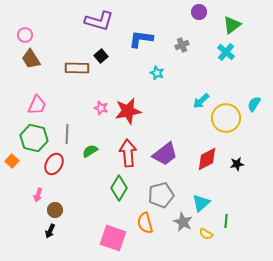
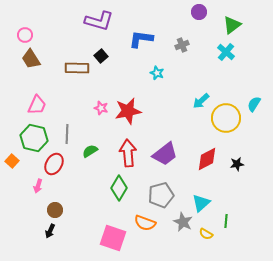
pink arrow: moved 9 px up
orange semicircle: rotated 55 degrees counterclockwise
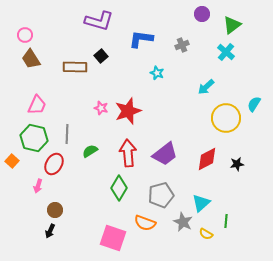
purple circle: moved 3 px right, 2 px down
brown rectangle: moved 2 px left, 1 px up
cyan arrow: moved 5 px right, 14 px up
red star: rotated 8 degrees counterclockwise
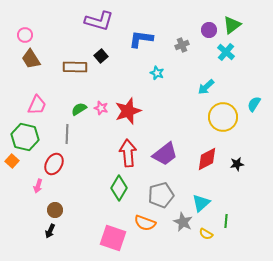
purple circle: moved 7 px right, 16 px down
yellow circle: moved 3 px left, 1 px up
green hexagon: moved 9 px left, 1 px up
green semicircle: moved 11 px left, 42 px up
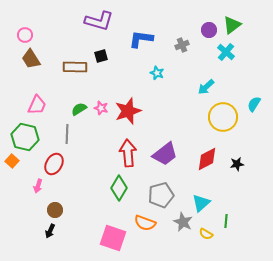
black square: rotated 24 degrees clockwise
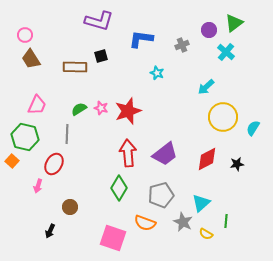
green triangle: moved 2 px right, 2 px up
cyan semicircle: moved 1 px left, 24 px down
brown circle: moved 15 px right, 3 px up
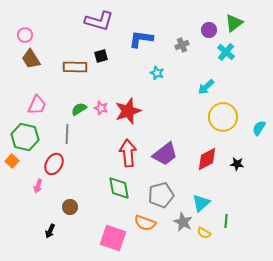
cyan semicircle: moved 6 px right
black star: rotated 16 degrees clockwise
green diamond: rotated 40 degrees counterclockwise
yellow semicircle: moved 2 px left, 1 px up
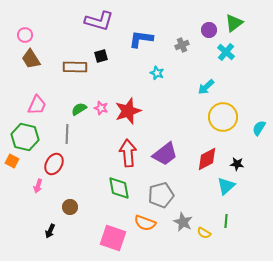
orange square: rotated 16 degrees counterclockwise
cyan triangle: moved 25 px right, 17 px up
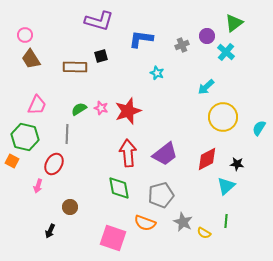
purple circle: moved 2 px left, 6 px down
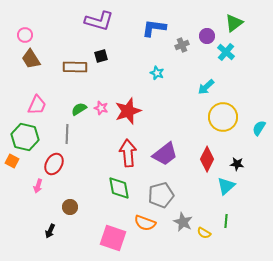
blue L-shape: moved 13 px right, 11 px up
red diamond: rotated 35 degrees counterclockwise
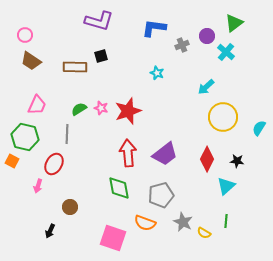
brown trapezoid: moved 2 px down; rotated 25 degrees counterclockwise
black star: moved 3 px up
